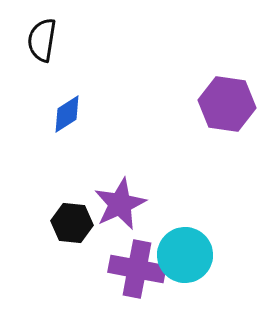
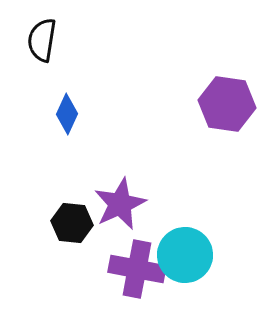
blue diamond: rotated 33 degrees counterclockwise
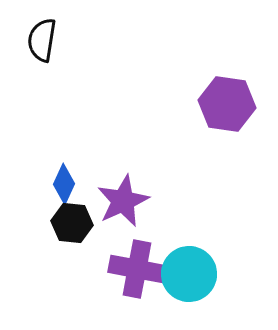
blue diamond: moved 3 px left, 70 px down
purple star: moved 3 px right, 3 px up
cyan circle: moved 4 px right, 19 px down
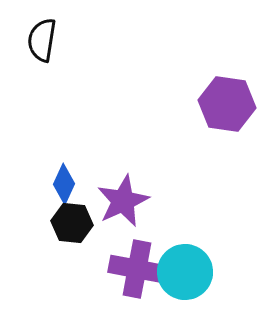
cyan circle: moved 4 px left, 2 px up
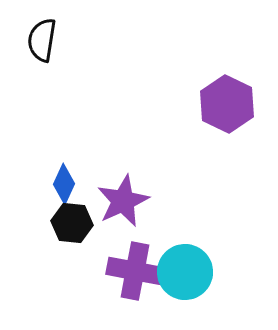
purple hexagon: rotated 18 degrees clockwise
purple cross: moved 2 px left, 2 px down
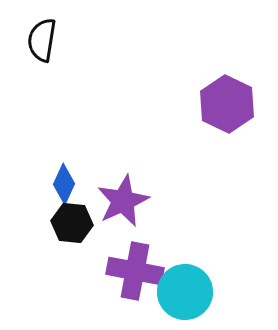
cyan circle: moved 20 px down
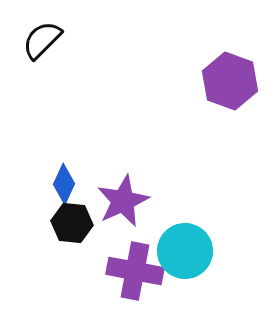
black semicircle: rotated 36 degrees clockwise
purple hexagon: moved 3 px right, 23 px up; rotated 6 degrees counterclockwise
cyan circle: moved 41 px up
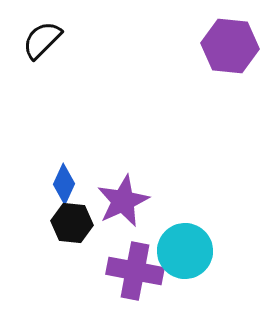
purple hexagon: moved 35 px up; rotated 14 degrees counterclockwise
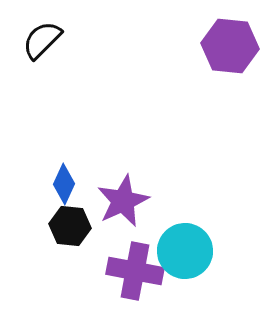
black hexagon: moved 2 px left, 3 px down
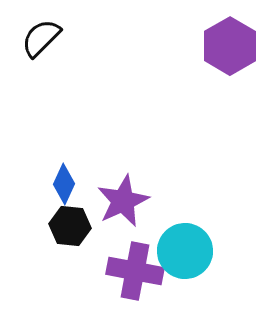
black semicircle: moved 1 px left, 2 px up
purple hexagon: rotated 24 degrees clockwise
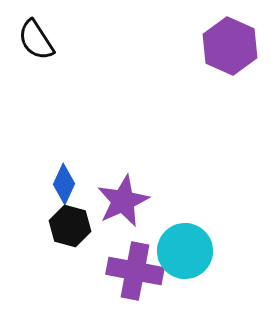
black semicircle: moved 5 px left, 2 px down; rotated 78 degrees counterclockwise
purple hexagon: rotated 6 degrees counterclockwise
black hexagon: rotated 9 degrees clockwise
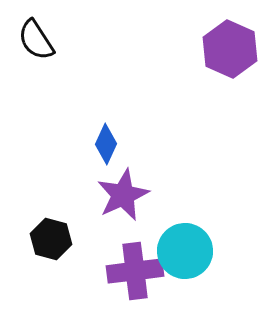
purple hexagon: moved 3 px down
blue diamond: moved 42 px right, 40 px up
purple star: moved 6 px up
black hexagon: moved 19 px left, 13 px down
purple cross: rotated 18 degrees counterclockwise
